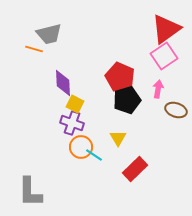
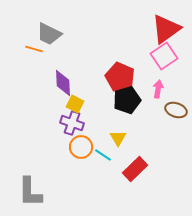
gray trapezoid: rotated 40 degrees clockwise
cyan line: moved 9 px right
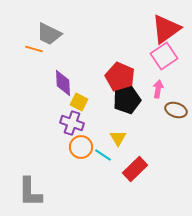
yellow square: moved 4 px right, 2 px up
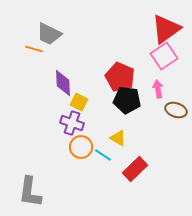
pink arrow: rotated 18 degrees counterclockwise
black pentagon: rotated 24 degrees clockwise
yellow triangle: rotated 30 degrees counterclockwise
gray L-shape: rotated 8 degrees clockwise
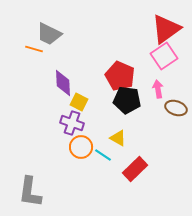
red pentagon: moved 1 px up
brown ellipse: moved 2 px up
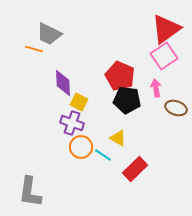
pink arrow: moved 2 px left, 1 px up
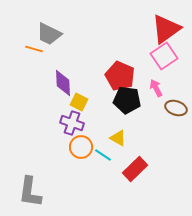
pink arrow: rotated 18 degrees counterclockwise
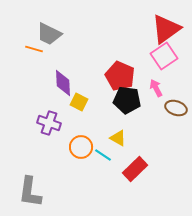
purple cross: moved 23 px left
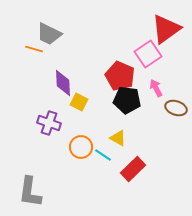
pink square: moved 16 px left, 2 px up
red rectangle: moved 2 px left
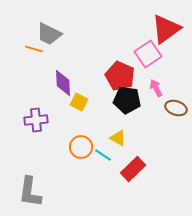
purple cross: moved 13 px left, 3 px up; rotated 25 degrees counterclockwise
